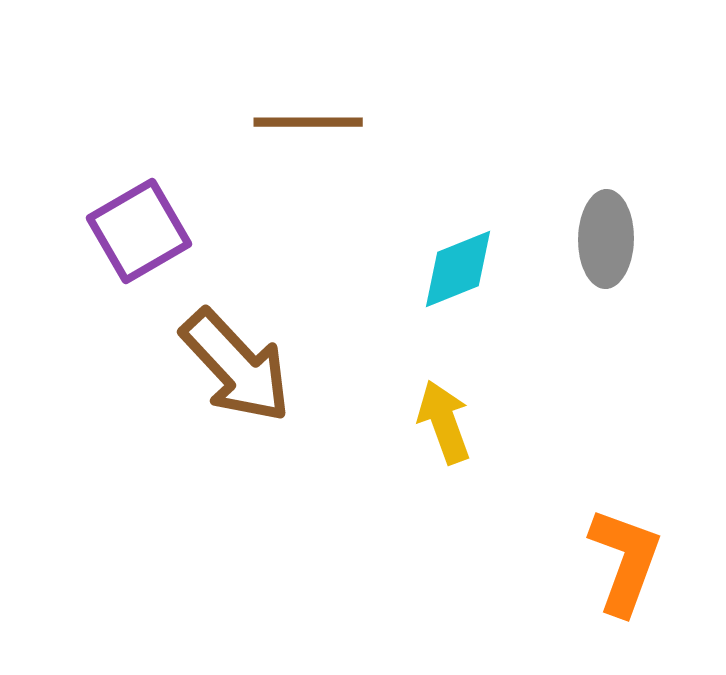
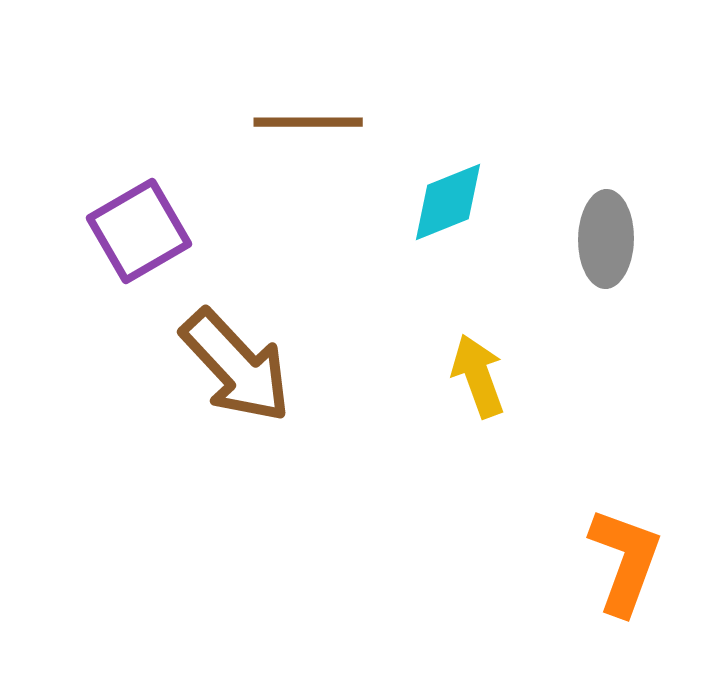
cyan diamond: moved 10 px left, 67 px up
yellow arrow: moved 34 px right, 46 px up
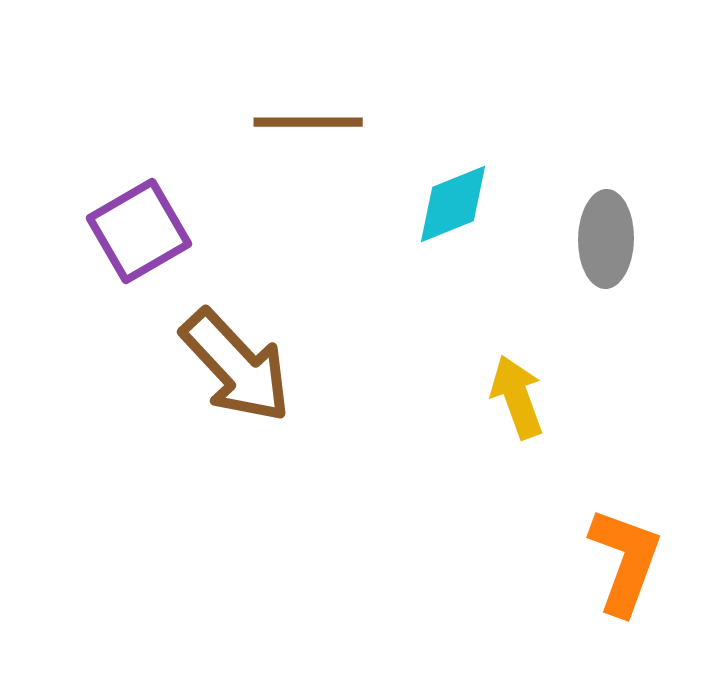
cyan diamond: moved 5 px right, 2 px down
yellow arrow: moved 39 px right, 21 px down
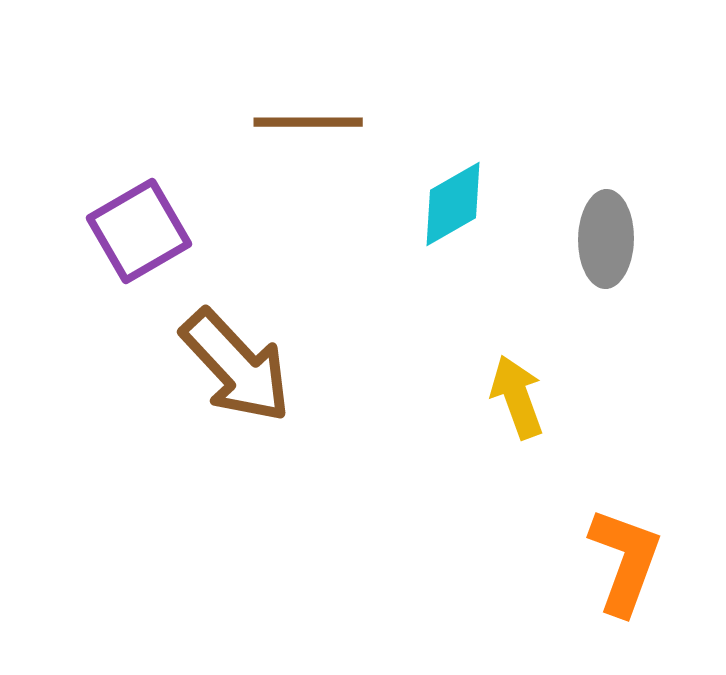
cyan diamond: rotated 8 degrees counterclockwise
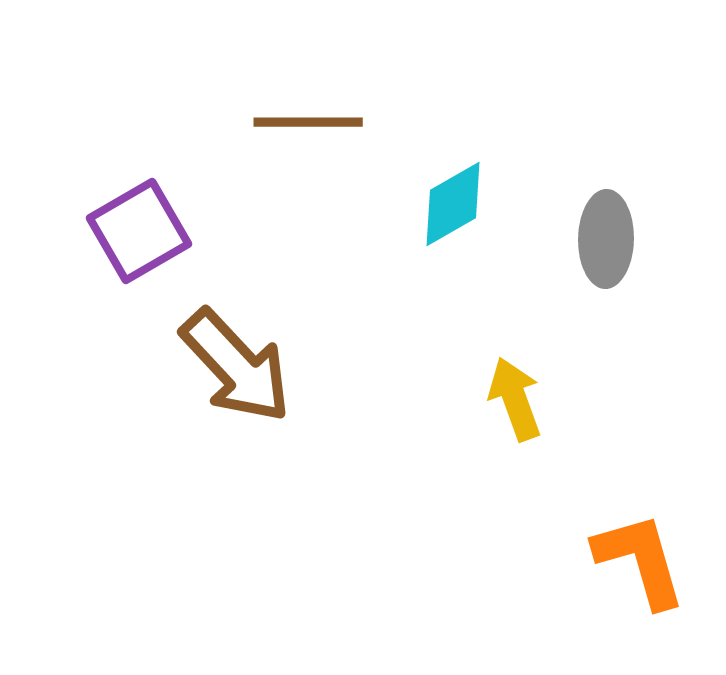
yellow arrow: moved 2 px left, 2 px down
orange L-shape: moved 15 px right, 1 px up; rotated 36 degrees counterclockwise
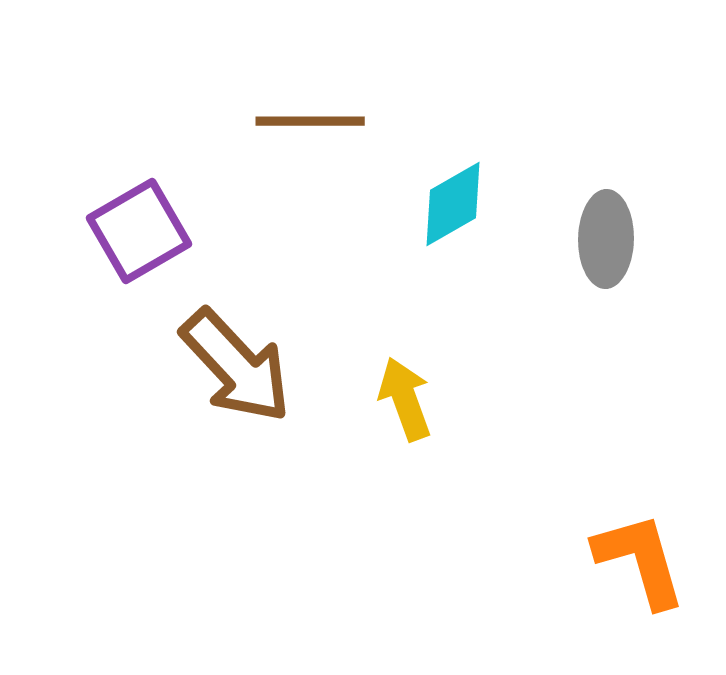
brown line: moved 2 px right, 1 px up
yellow arrow: moved 110 px left
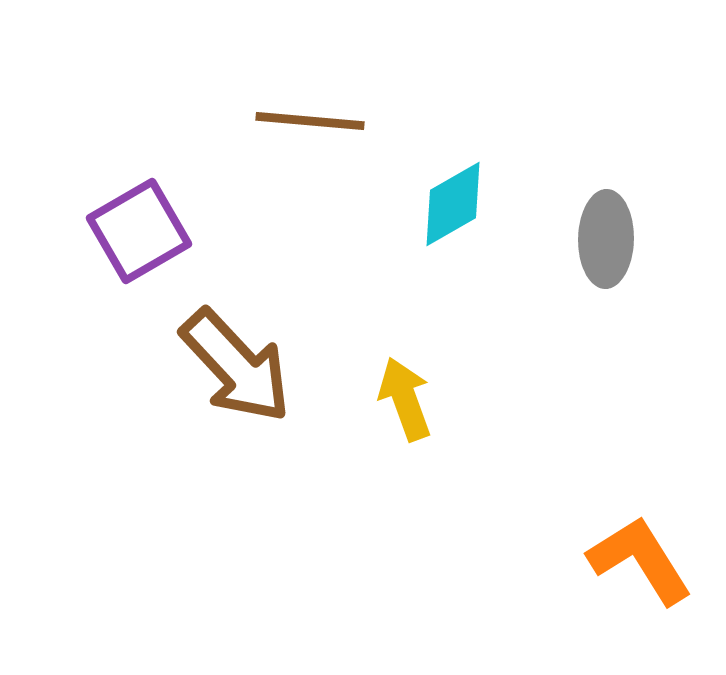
brown line: rotated 5 degrees clockwise
orange L-shape: rotated 16 degrees counterclockwise
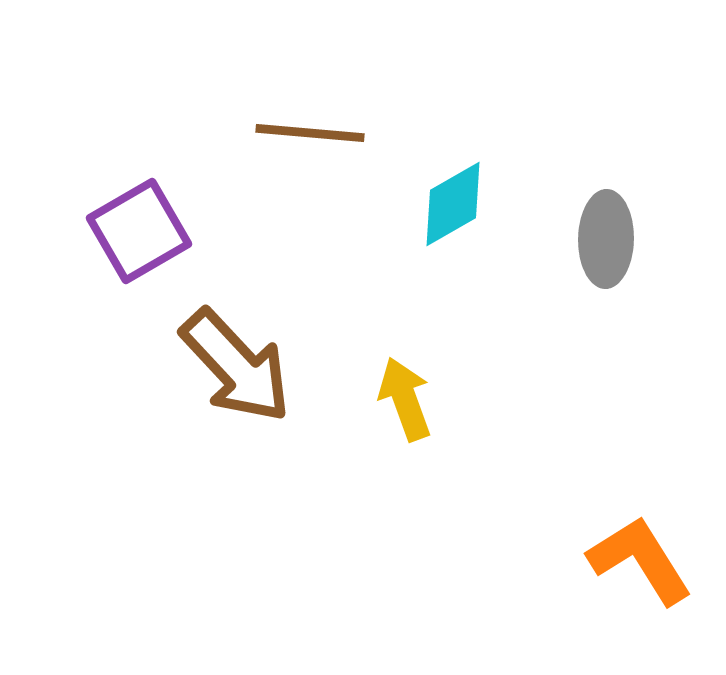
brown line: moved 12 px down
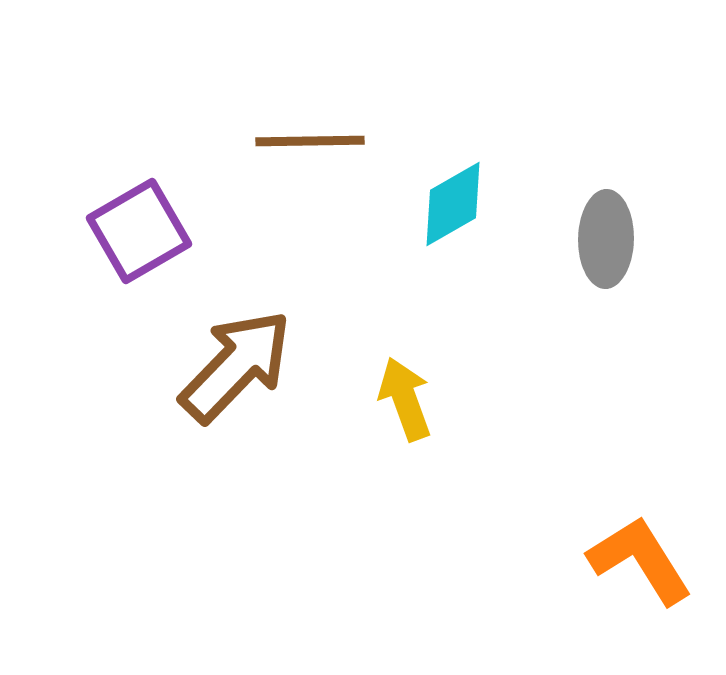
brown line: moved 8 px down; rotated 6 degrees counterclockwise
brown arrow: rotated 93 degrees counterclockwise
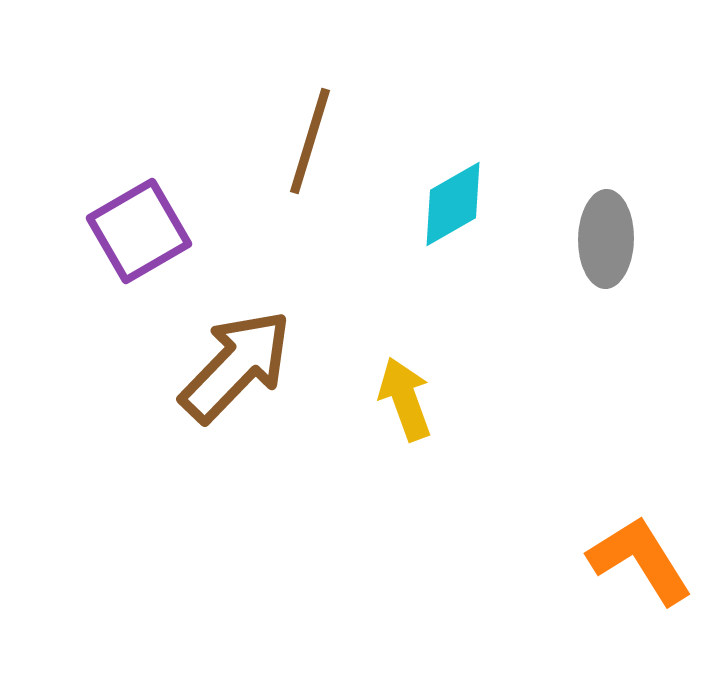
brown line: rotated 72 degrees counterclockwise
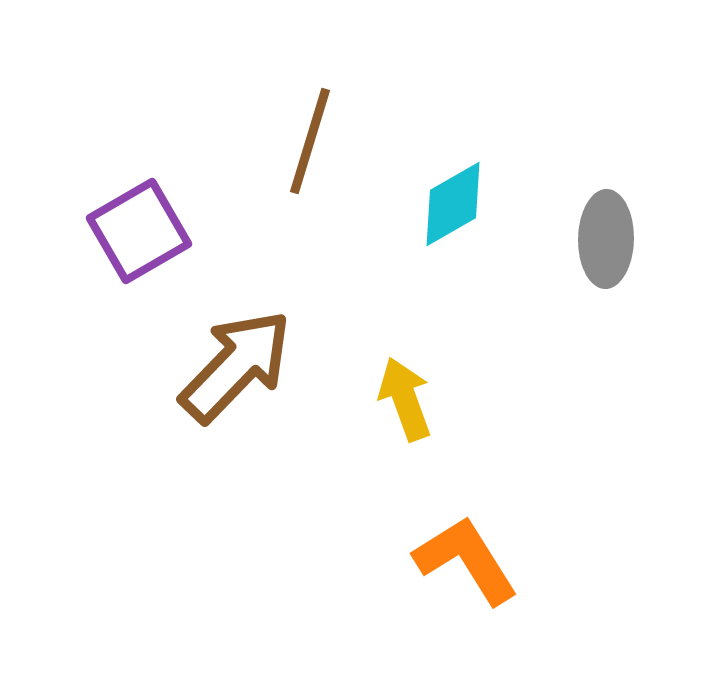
orange L-shape: moved 174 px left
